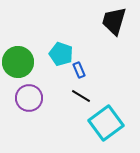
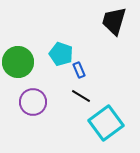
purple circle: moved 4 px right, 4 px down
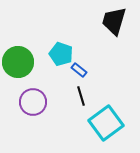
blue rectangle: rotated 28 degrees counterclockwise
black line: rotated 42 degrees clockwise
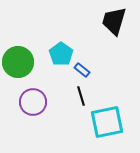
cyan pentagon: rotated 15 degrees clockwise
blue rectangle: moved 3 px right
cyan square: moved 1 px right, 1 px up; rotated 24 degrees clockwise
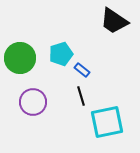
black trapezoid: rotated 72 degrees counterclockwise
cyan pentagon: rotated 20 degrees clockwise
green circle: moved 2 px right, 4 px up
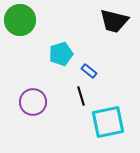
black trapezoid: rotated 20 degrees counterclockwise
green circle: moved 38 px up
blue rectangle: moved 7 px right, 1 px down
cyan square: moved 1 px right
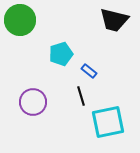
black trapezoid: moved 1 px up
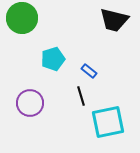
green circle: moved 2 px right, 2 px up
cyan pentagon: moved 8 px left, 5 px down
purple circle: moved 3 px left, 1 px down
